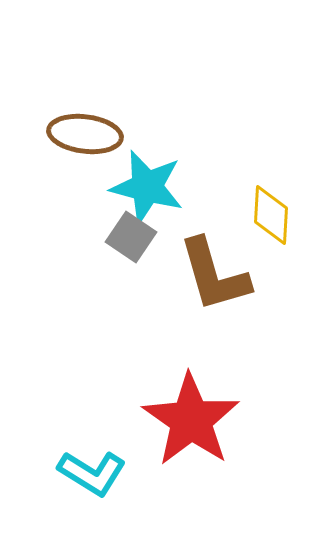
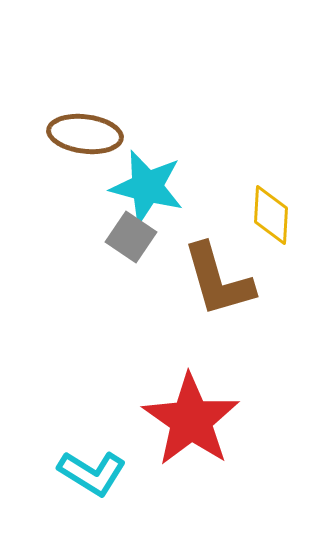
brown L-shape: moved 4 px right, 5 px down
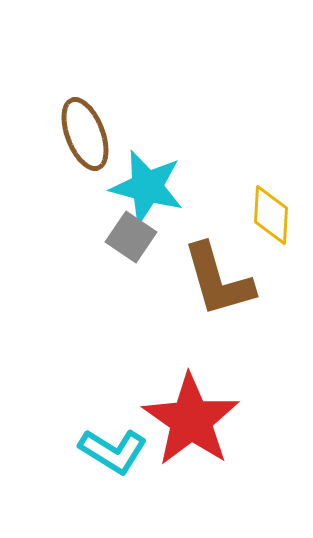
brown ellipse: rotated 62 degrees clockwise
cyan L-shape: moved 21 px right, 22 px up
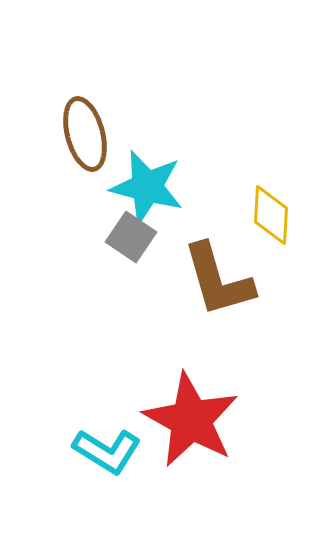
brown ellipse: rotated 6 degrees clockwise
red star: rotated 6 degrees counterclockwise
cyan L-shape: moved 6 px left
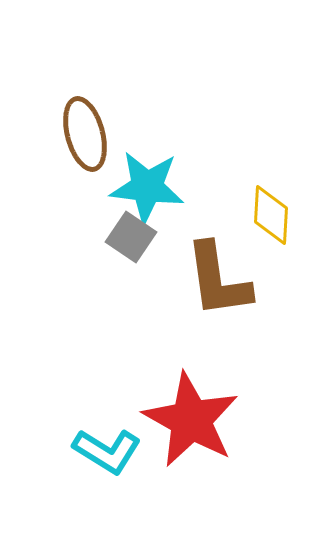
cyan star: rotated 8 degrees counterclockwise
brown L-shape: rotated 8 degrees clockwise
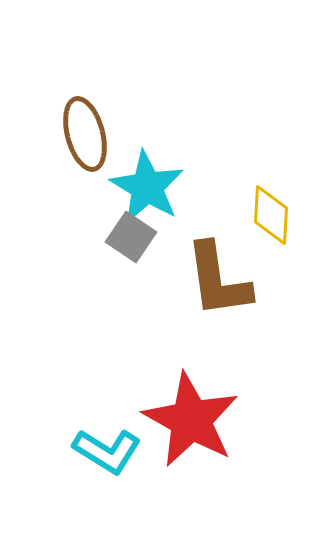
cyan star: rotated 24 degrees clockwise
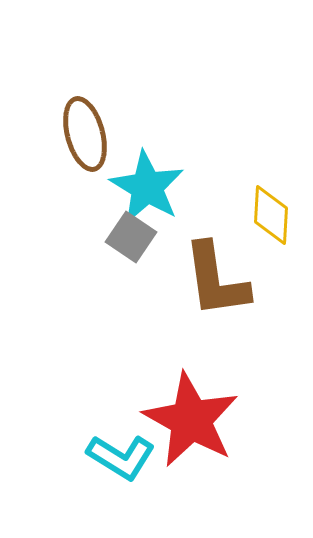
brown L-shape: moved 2 px left
cyan L-shape: moved 14 px right, 6 px down
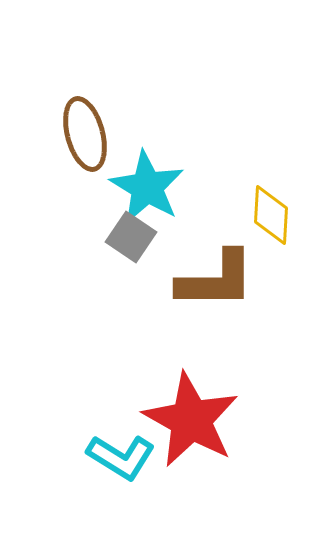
brown L-shape: rotated 82 degrees counterclockwise
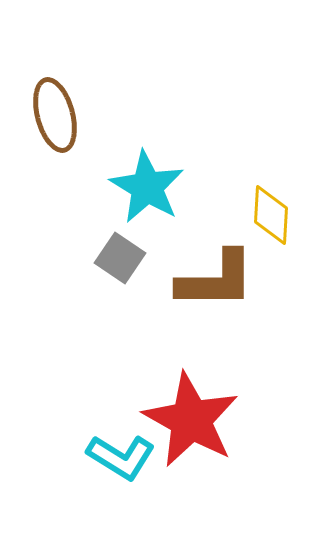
brown ellipse: moved 30 px left, 19 px up
gray square: moved 11 px left, 21 px down
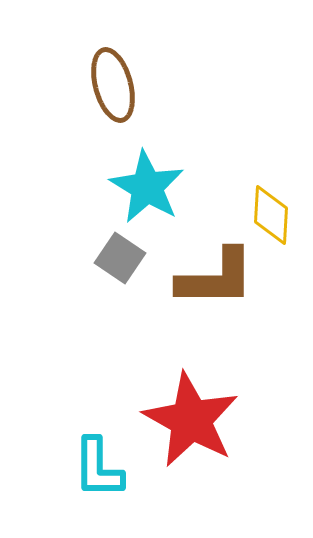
brown ellipse: moved 58 px right, 30 px up
brown L-shape: moved 2 px up
cyan L-shape: moved 23 px left, 11 px down; rotated 58 degrees clockwise
